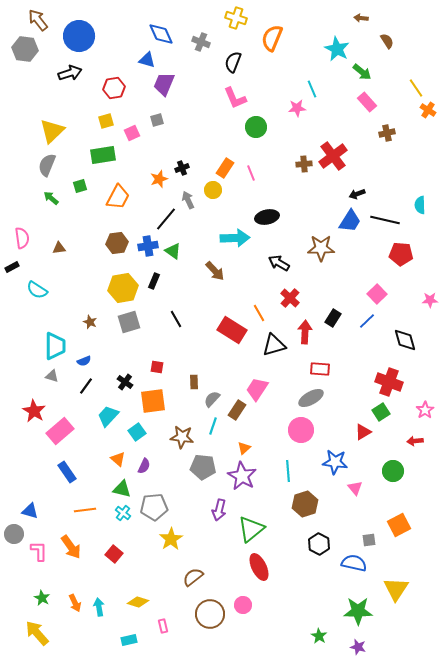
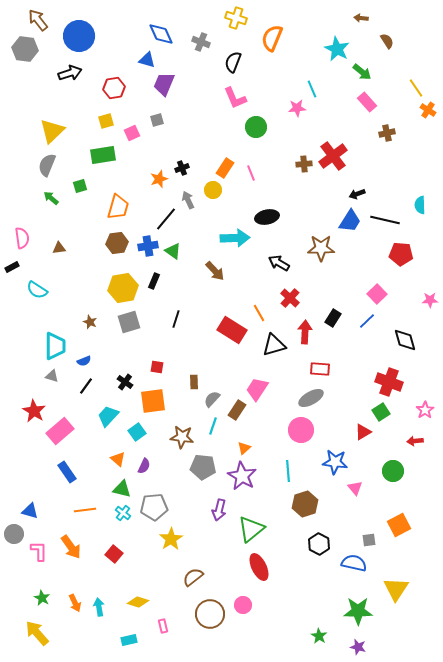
orange trapezoid at (118, 197): moved 10 px down; rotated 12 degrees counterclockwise
black line at (176, 319): rotated 48 degrees clockwise
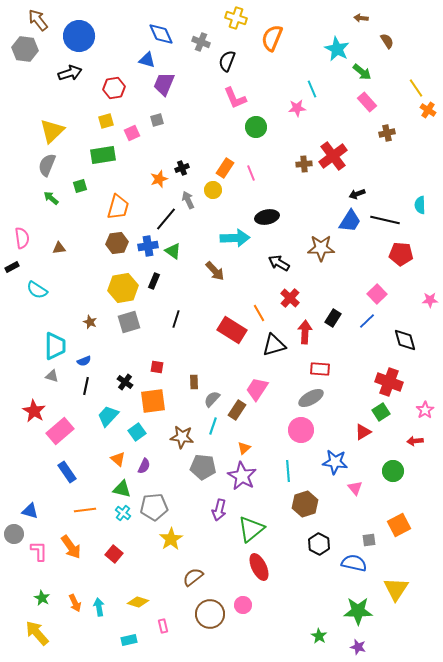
black semicircle at (233, 62): moved 6 px left, 1 px up
black line at (86, 386): rotated 24 degrees counterclockwise
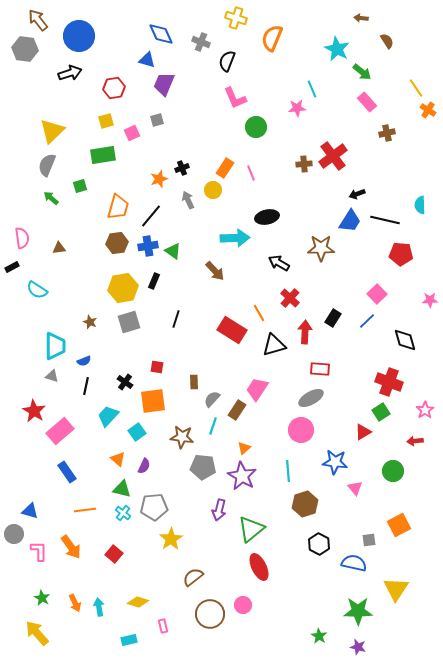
black line at (166, 219): moved 15 px left, 3 px up
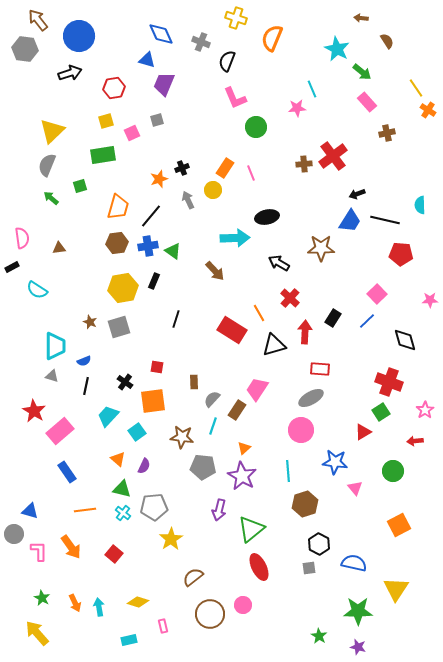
gray square at (129, 322): moved 10 px left, 5 px down
gray square at (369, 540): moved 60 px left, 28 px down
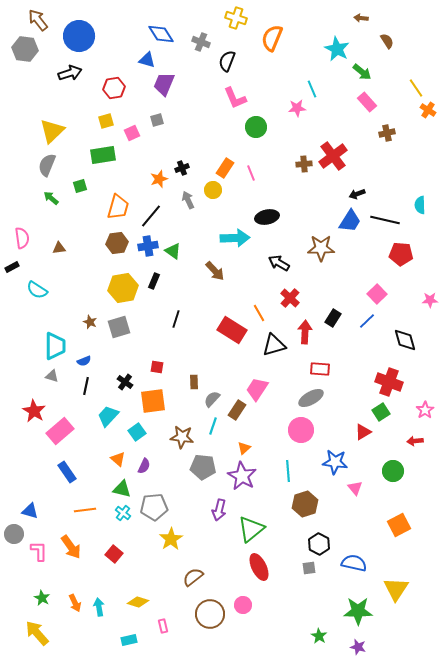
blue diamond at (161, 34): rotated 8 degrees counterclockwise
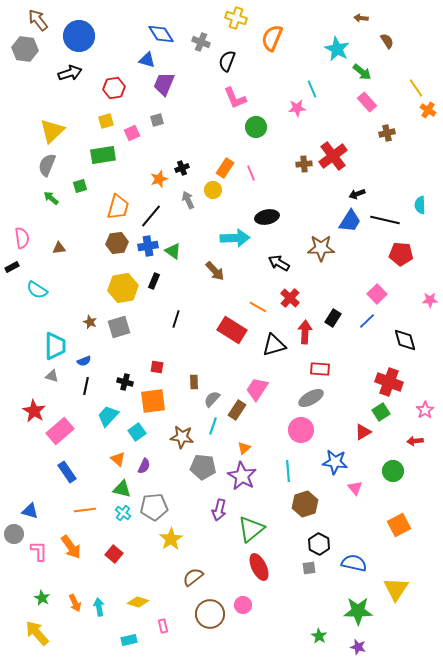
orange line at (259, 313): moved 1 px left, 6 px up; rotated 30 degrees counterclockwise
black cross at (125, 382): rotated 21 degrees counterclockwise
